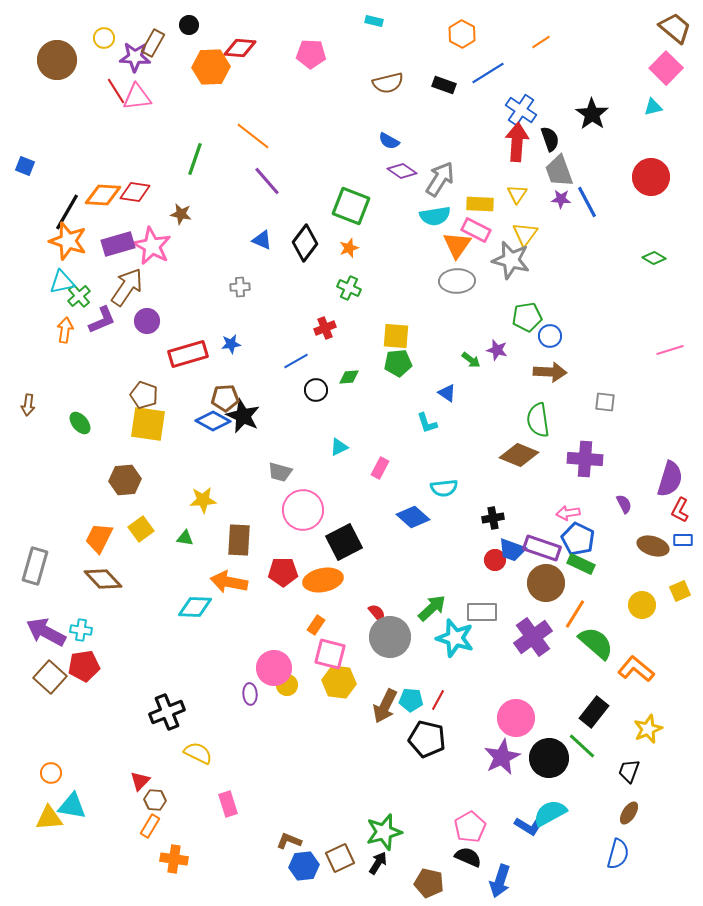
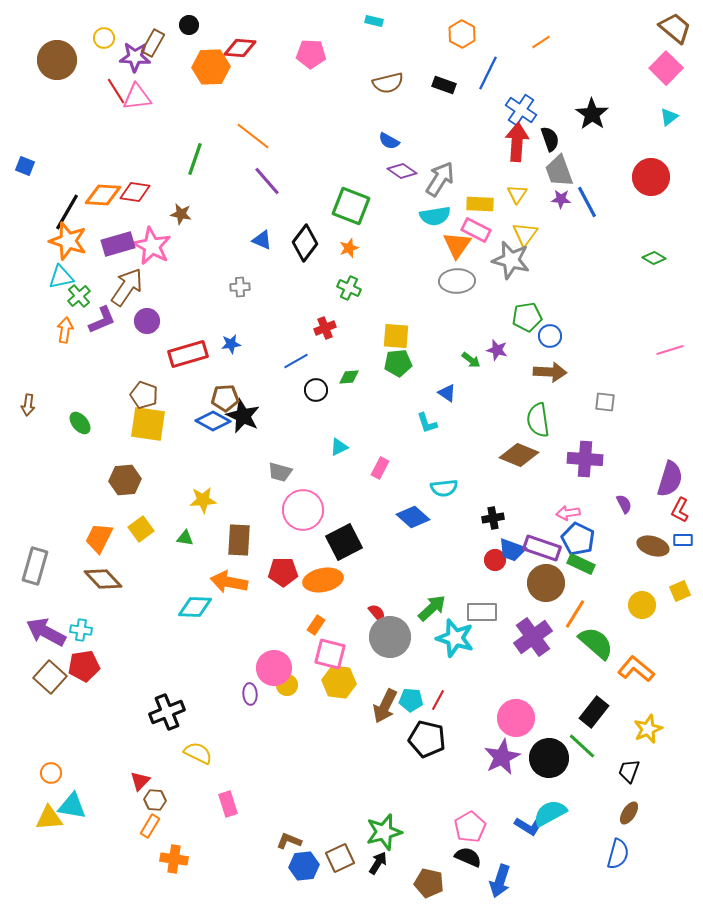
blue line at (488, 73): rotated 32 degrees counterclockwise
cyan triangle at (653, 107): moved 16 px right, 10 px down; rotated 24 degrees counterclockwise
cyan triangle at (62, 282): moved 1 px left, 5 px up
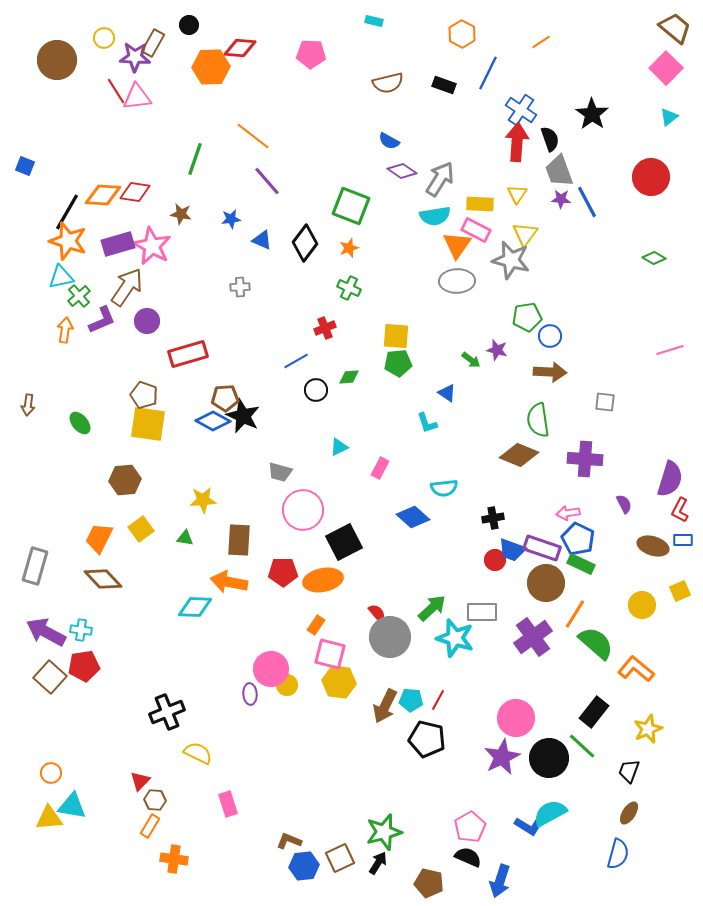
blue star at (231, 344): moved 125 px up
pink circle at (274, 668): moved 3 px left, 1 px down
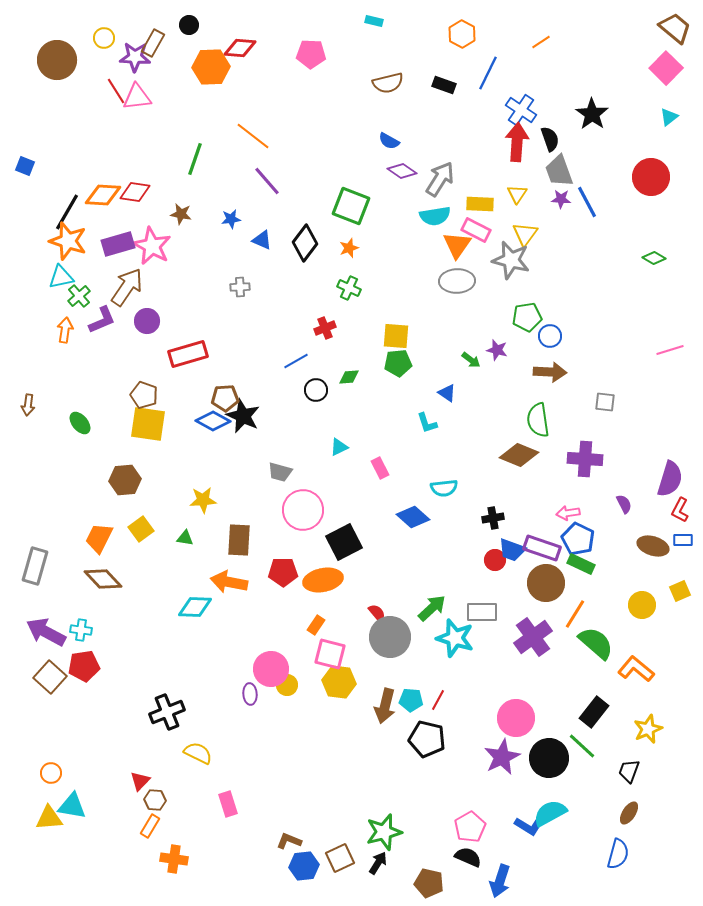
pink rectangle at (380, 468): rotated 55 degrees counterclockwise
brown arrow at (385, 706): rotated 12 degrees counterclockwise
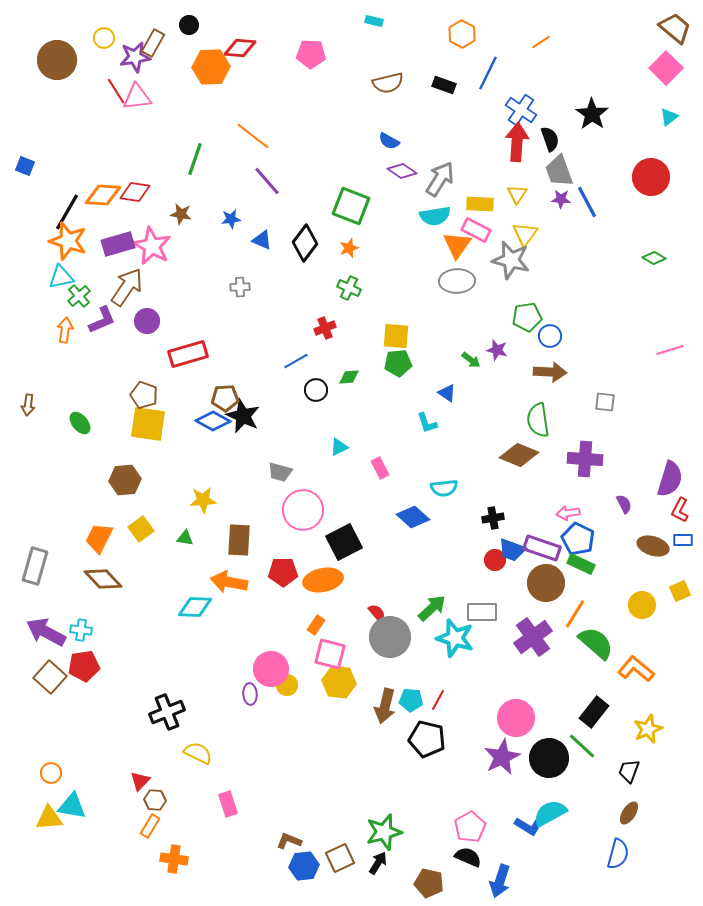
purple star at (135, 57): rotated 12 degrees counterclockwise
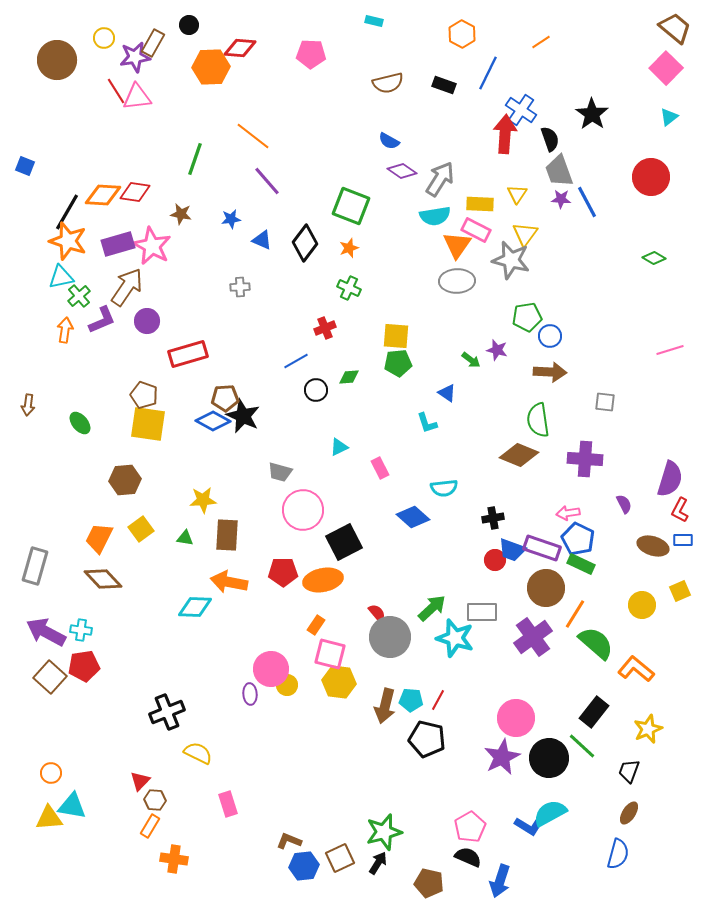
red arrow at (517, 142): moved 12 px left, 8 px up
brown rectangle at (239, 540): moved 12 px left, 5 px up
brown circle at (546, 583): moved 5 px down
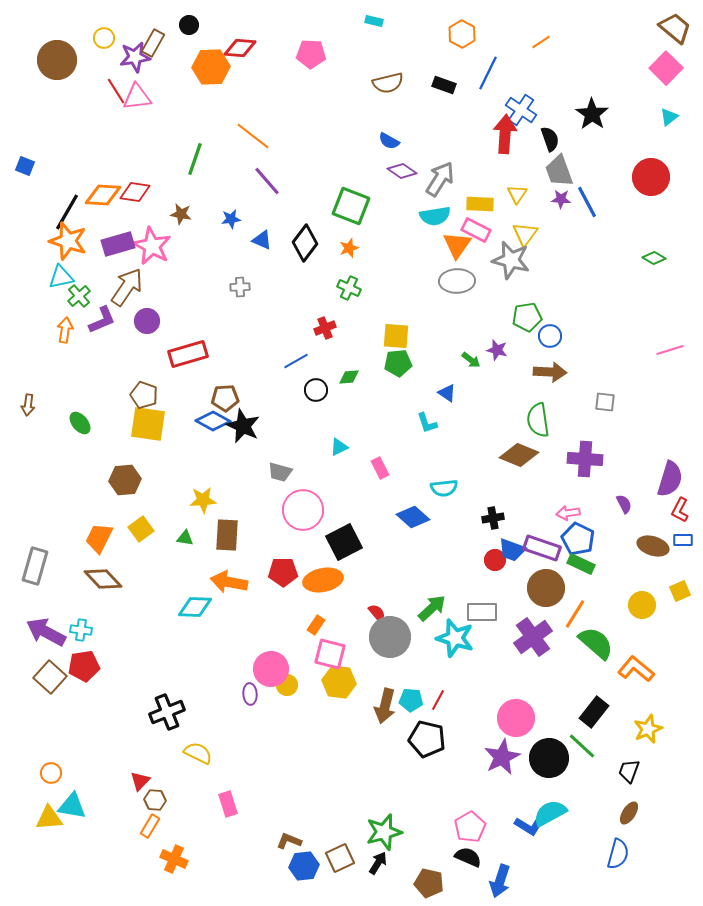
black star at (243, 416): moved 10 px down
orange cross at (174, 859): rotated 16 degrees clockwise
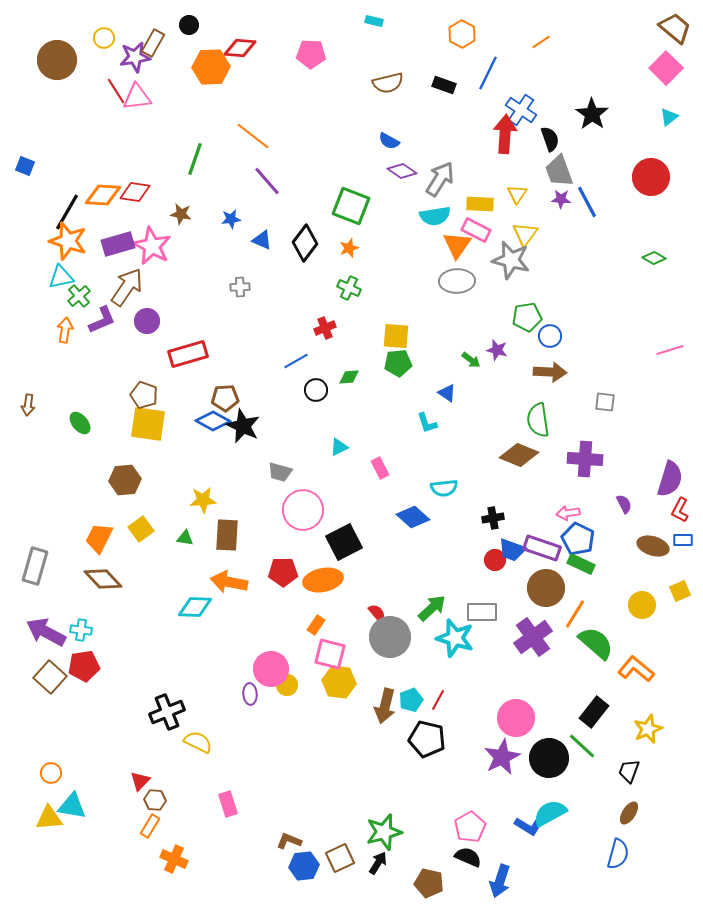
cyan pentagon at (411, 700): rotated 25 degrees counterclockwise
yellow semicircle at (198, 753): moved 11 px up
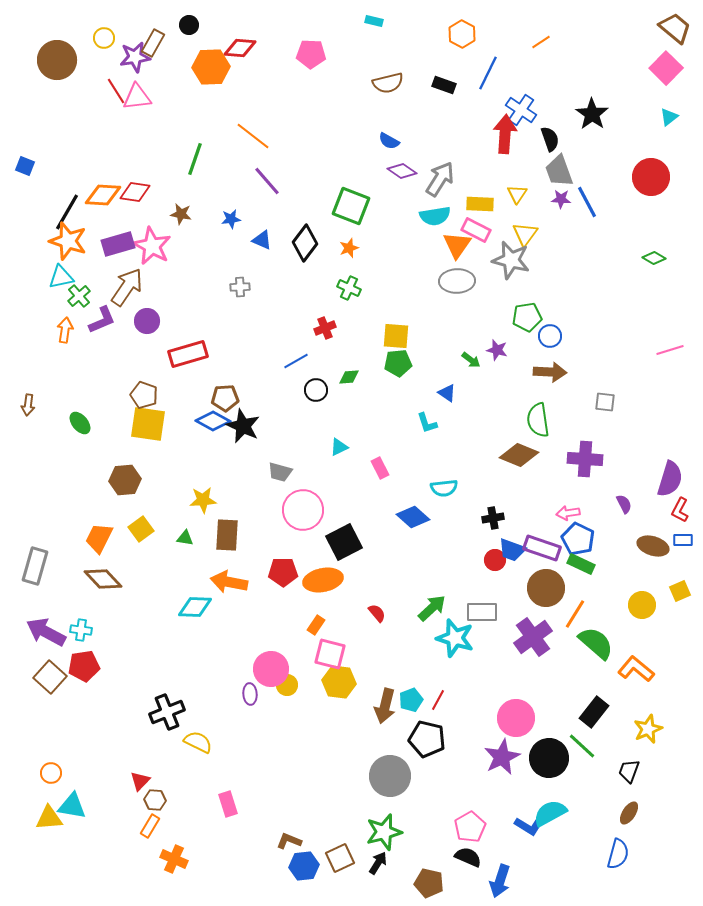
gray circle at (390, 637): moved 139 px down
